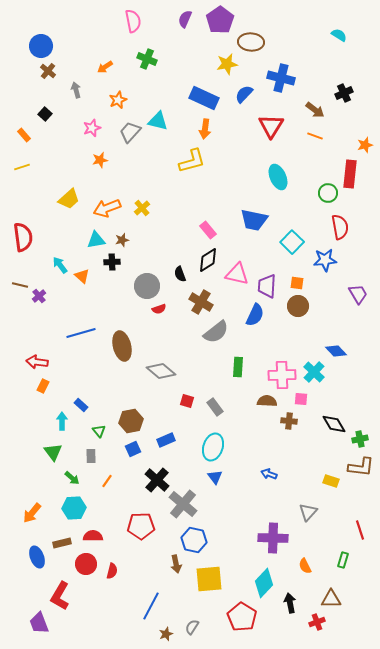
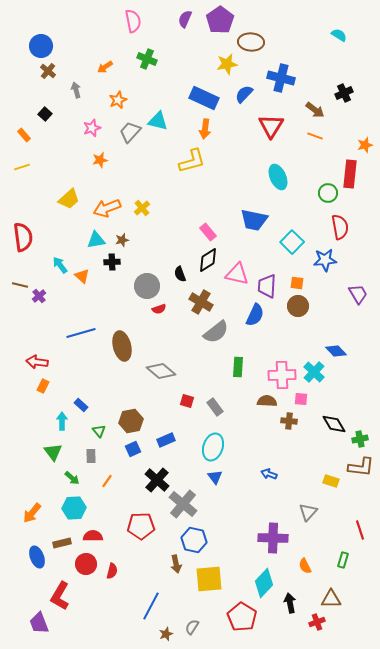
pink rectangle at (208, 230): moved 2 px down
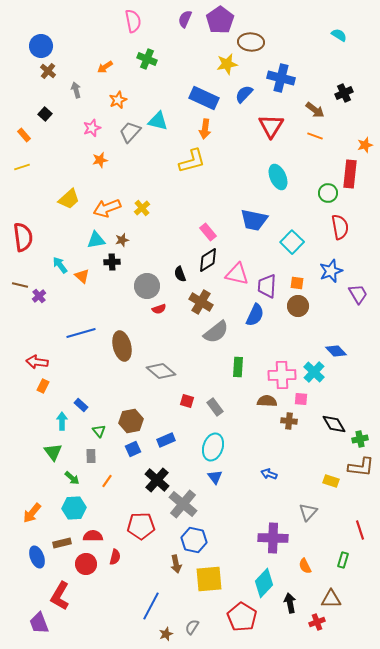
blue star at (325, 260): moved 6 px right, 11 px down; rotated 15 degrees counterclockwise
red semicircle at (112, 571): moved 3 px right, 14 px up
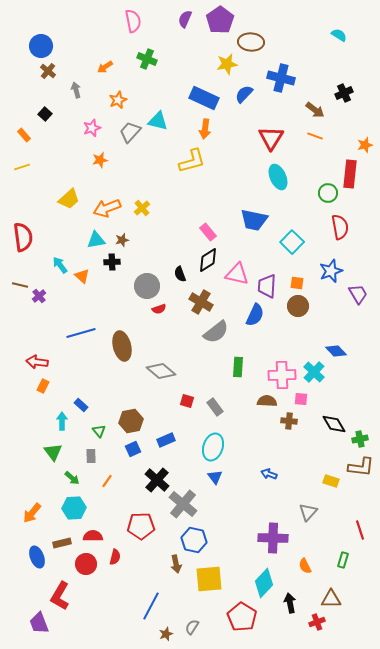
red triangle at (271, 126): moved 12 px down
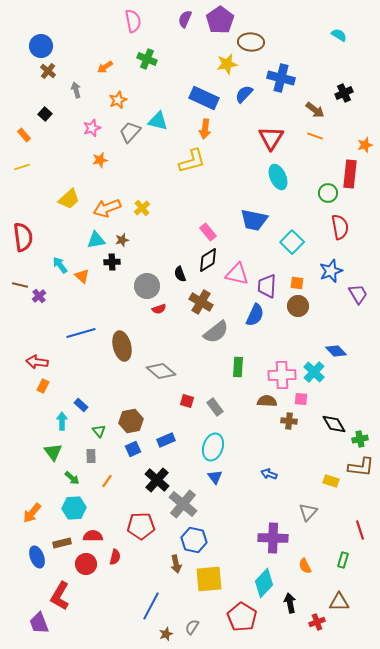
brown triangle at (331, 599): moved 8 px right, 3 px down
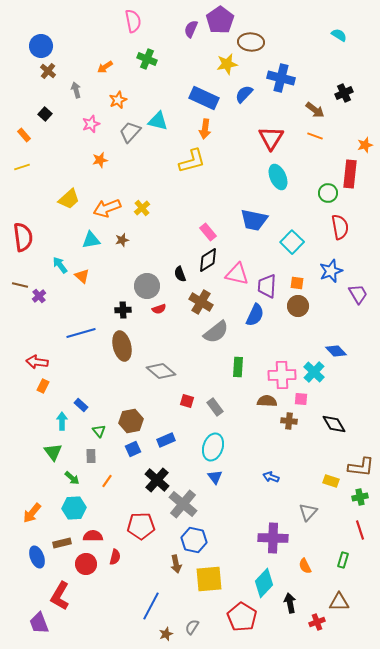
purple semicircle at (185, 19): moved 6 px right, 10 px down
pink star at (92, 128): moved 1 px left, 4 px up
cyan triangle at (96, 240): moved 5 px left
black cross at (112, 262): moved 11 px right, 48 px down
green cross at (360, 439): moved 58 px down
blue arrow at (269, 474): moved 2 px right, 3 px down
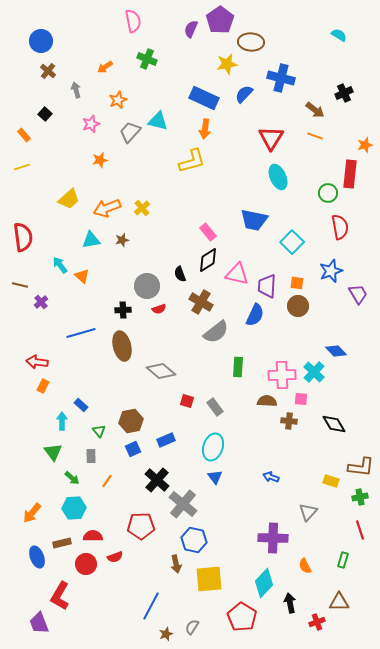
blue circle at (41, 46): moved 5 px up
purple cross at (39, 296): moved 2 px right, 6 px down
red semicircle at (115, 557): rotated 56 degrees clockwise
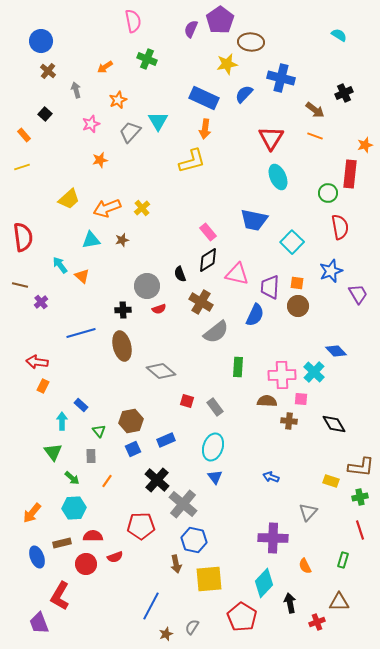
cyan triangle at (158, 121): rotated 45 degrees clockwise
purple trapezoid at (267, 286): moved 3 px right, 1 px down
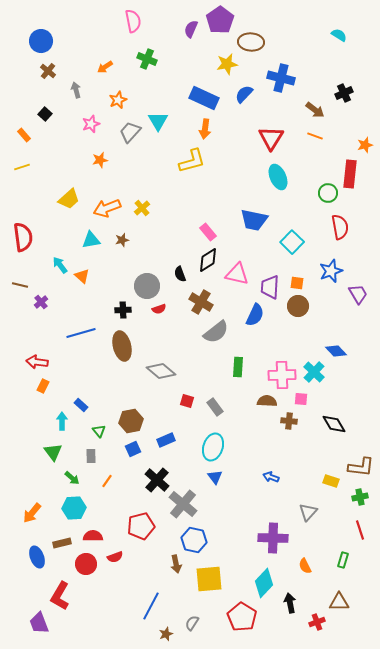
red pentagon at (141, 526): rotated 12 degrees counterclockwise
gray semicircle at (192, 627): moved 4 px up
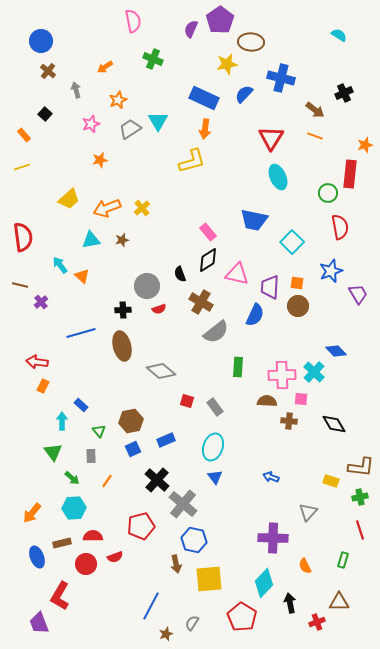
green cross at (147, 59): moved 6 px right
gray trapezoid at (130, 132): moved 3 px up; rotated 15 degrees clockwise
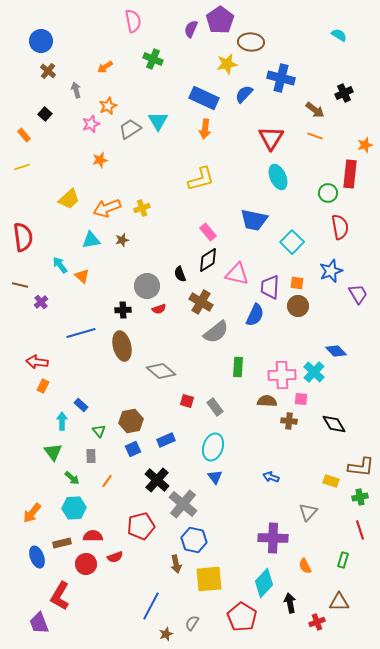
orange star at (118, 100): moved 10 px left, 6 px down
yellow L-shape at (192, 161): moved 9 px right, 18 px down
yellow cross at (142, 208): rotated 21 degrees clockwise
